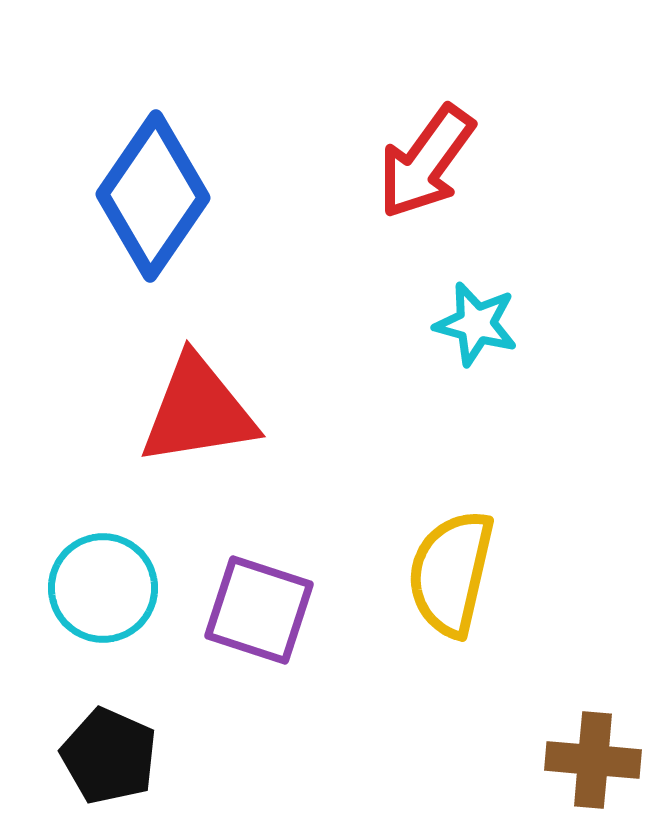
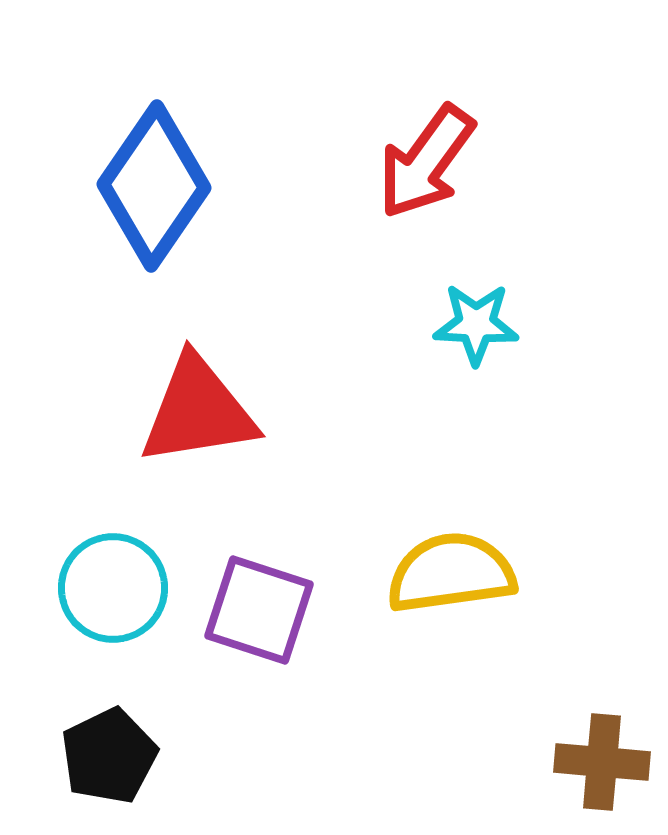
blue diamond: moved 1 px right, 10 px up
cyan star: rotated 12 degrees counterclockwise
yellow semicircle: rotated 69 degrees clockwise
cyan circle: moved 10 px right
black pentagon: rotated 22 degrees clockwise
brown cross: moved 9 px right, 2 px down
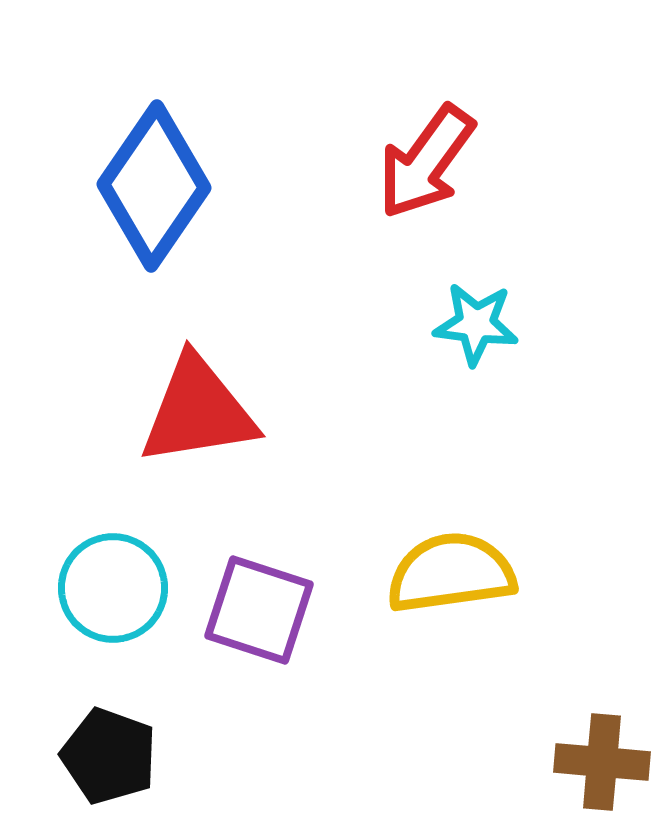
cyan star: rotated 4 degrees clockwise
black pentagon: rotated 26 degrees counterclockwise
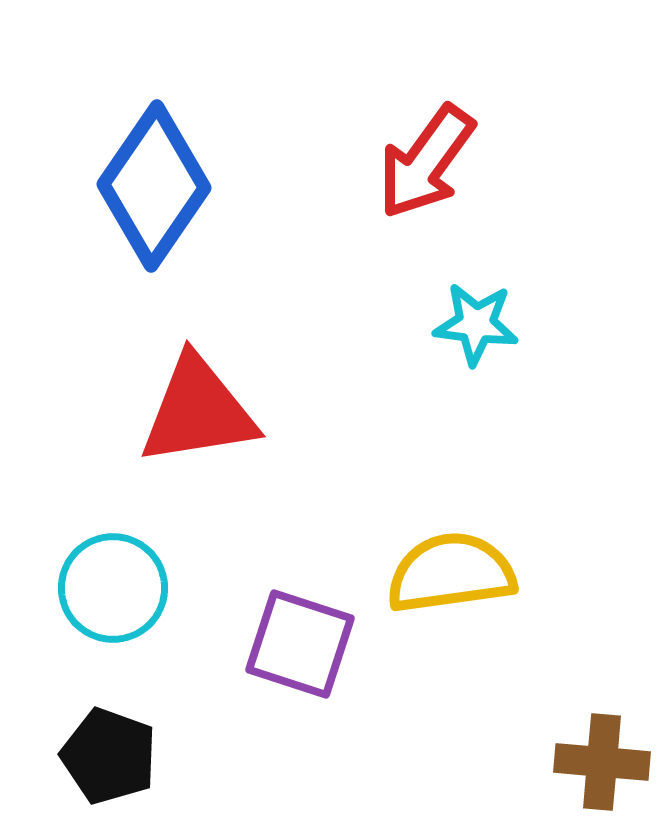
purple square: moved 41 px right, 34 px down
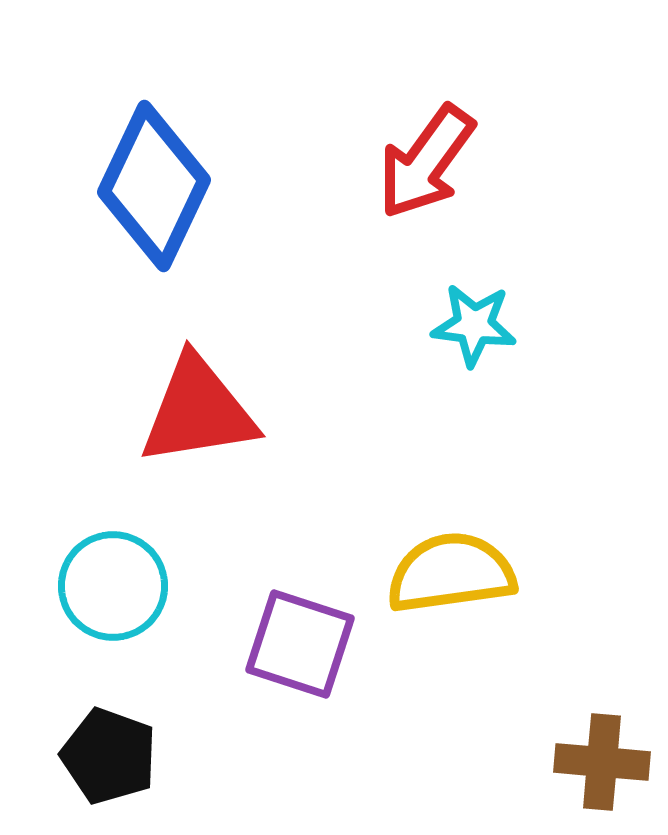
blue diamond: rotated 9 degrees counterclockwise
cyan star: moved 2 px left, 1 px down
cyan circle: moved 2 px up
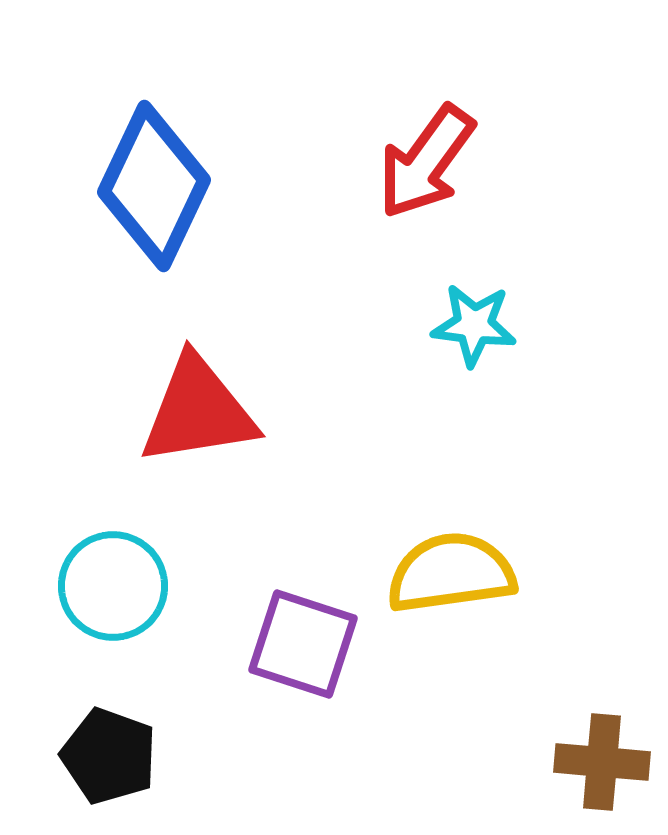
purple square: moved 3 px right
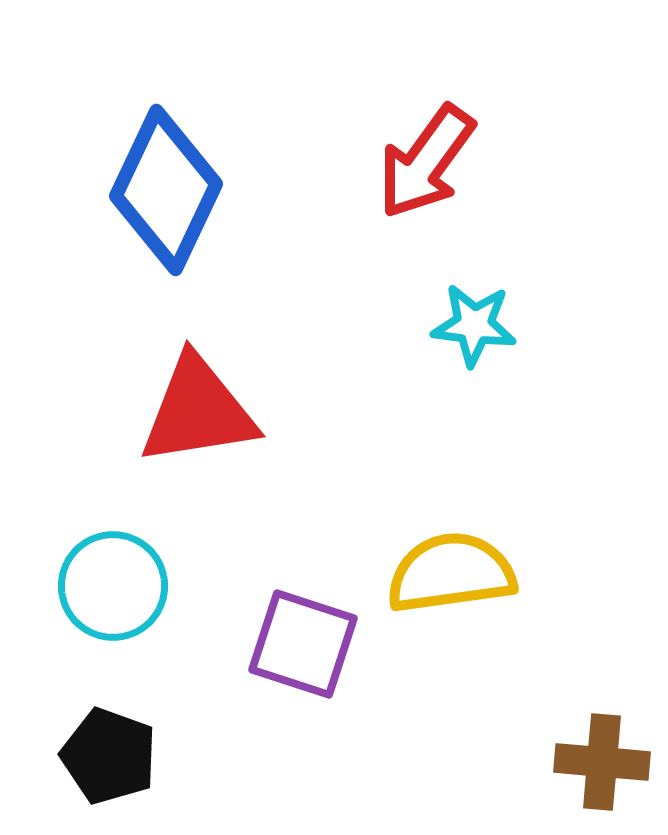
blue diamond: moved 12 px right, 4 px down
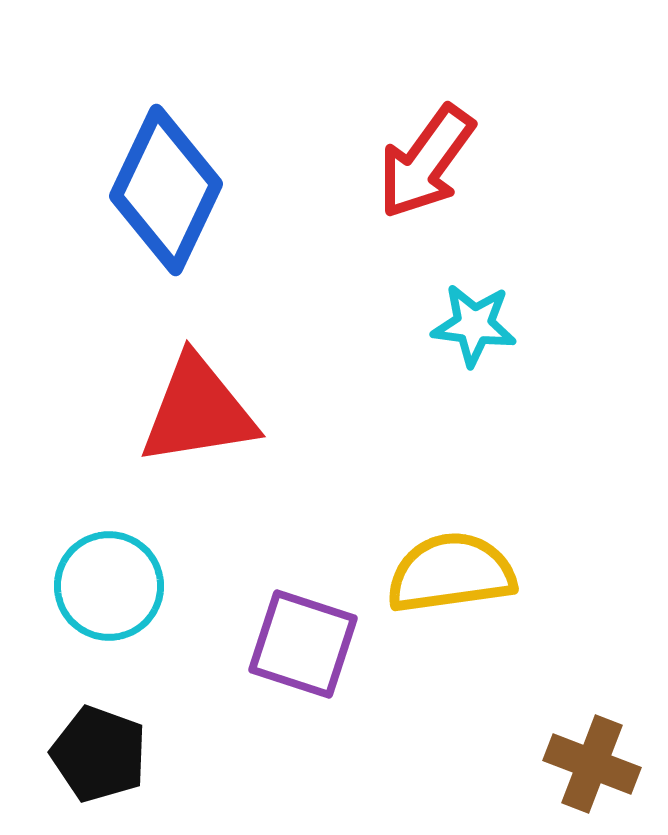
cyan circle: moved 4 px left
black pentagon: moved 10 px left, 2 px up
brown cross: moved 10 px left, 2 px down; rotated 16 degrees clockwise
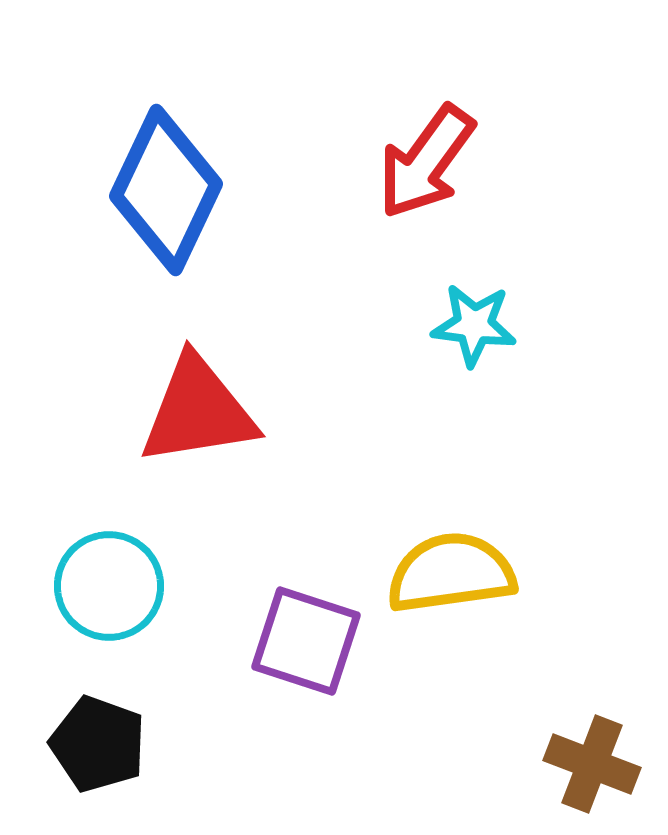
purple square: moved 3 px right, 3 px up
black pentagon: moved 1 px left, 10 px up
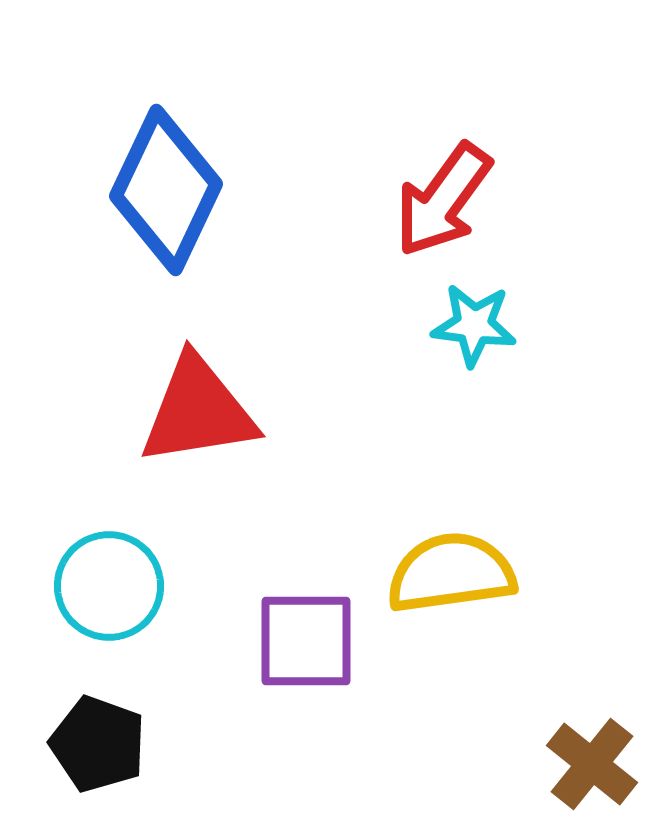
red arrow: moved 17 px right, 38 px down
purple square: rotated 18 degrees counterclockwise
brown cross: rotated 18 degrees clockwise
